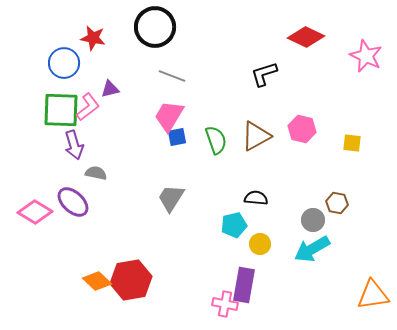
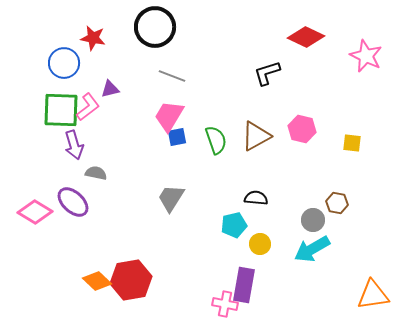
black L-shape: moved 3 px right, 1 px up
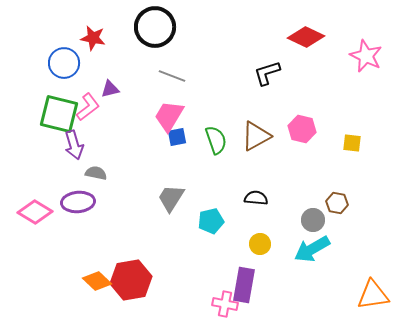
green square: moved 2 px left, 4 px down; rotated 12 degrees clockwise
purple ellipse: moved 5 px right; rotated 48 degrees counterclockwise
cyan pentagon: moved 23 px left, 4 px up
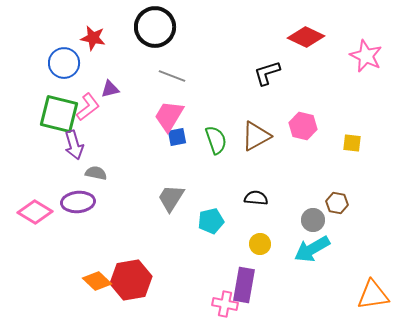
pink hexagon: moved 1 px right, 3 px up
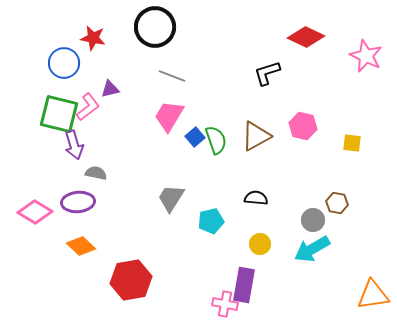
blue square: moved 18 px right; rotated 30 degrees counterclockwise
orange diamond: moved 16 px left, 35 px up
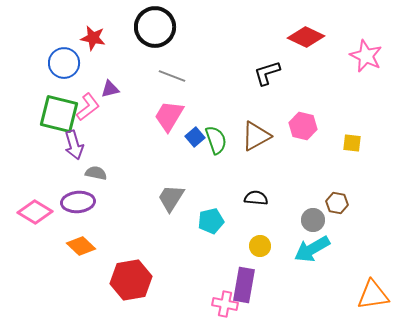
yellow circle: moved 2 px down
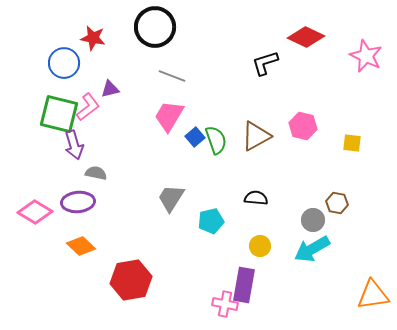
black L-shape: moved 2 px left, 10 px up
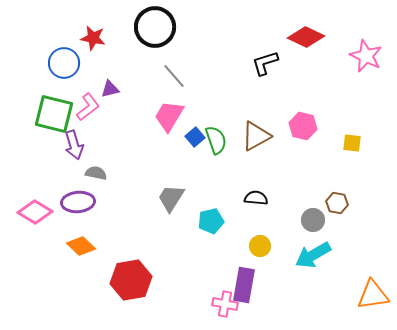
gray line: moved 2 px right; rotated 28 degrees clockwise
green square: moved 5 px left
cyan arrow: moved 1 px right, 6 px down
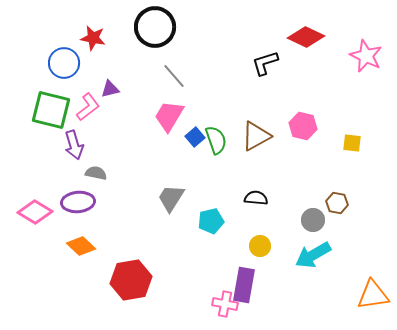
green square: moved 3 px left, 4 px up
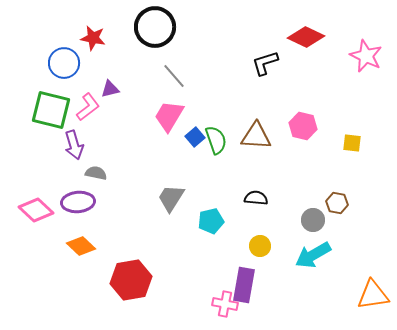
brown triangle: rotated 32 degrees clockwise
pink diamond: moved 1 px right, 2 px up; rotated 12 degrees clockwise
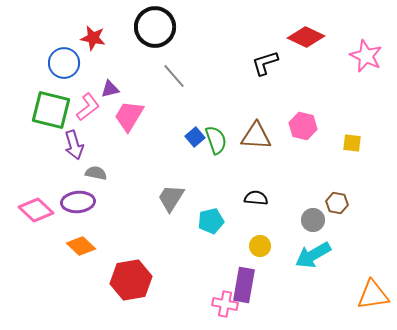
pink trapezoid: moved 40 px left
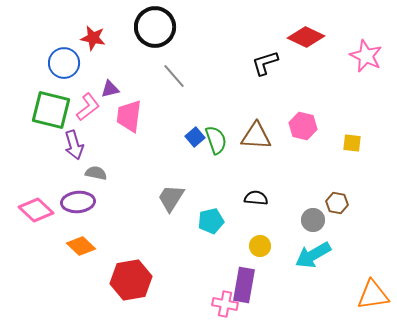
pink trapezoid: rotated 24 degrees counterclockwise
